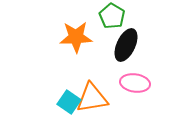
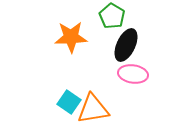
orange star: moved 5 px left
pink ellipse: moved 2 px left, 9 px up
orange triangle: moved 1 px right, 11 px down
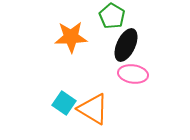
cyan square: moved 5 px left, 1 px down
orange triangle: rotated 40 degrees clockwise
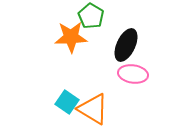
green pentagon: moved 21 px left
cyan square: moved 3 px right, 1 px up
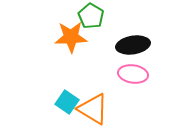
black ellipse: moved 7 px right; rotated 56 degrees clockwise
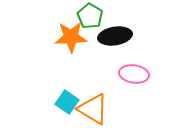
green pentagon: moved 1 px left
black ellipse: moved 18 px left, 9 px up
pink ellipse: moved 1 px right
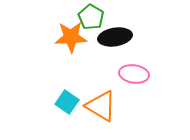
green pentagon: moved 1 px right, 1 px down
black ellipse: moved 1 px down
orange triangle: moved 8 px right, 3 px up
